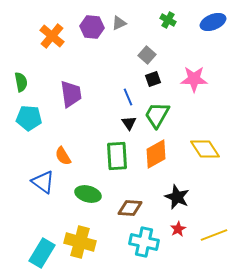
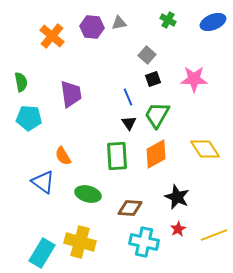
gray triangle: rotated 14 degrees clockwise
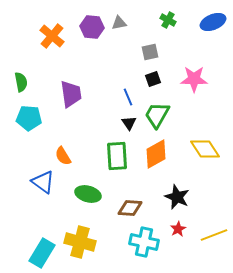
gray square: moved 3 px right, 3 px up; rotated 36 degrees clockwise
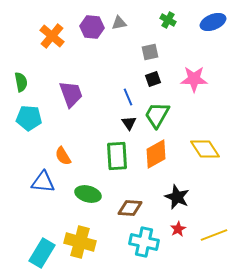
purple trapezoid: rotated 12 degrees counterclockwise
blue triangle: rotated 30 degrees counterclockwise
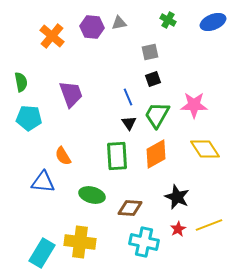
pink star: moved 26 px down
green ellipse: moved 4 px right, 1 px down
yellow line: moved 5 px left, 10 px up
yellow cross: rotated 8 degrees counterclockwise
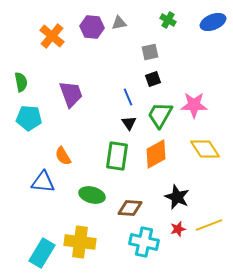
green trapezoid: moved 3 px right
green rectangle: rotated 12 degrees clockwise
red star: rotated 14 degrees clockwise
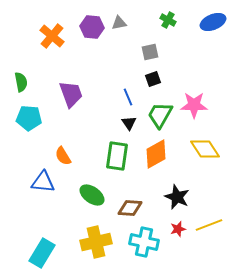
green ellipse: rotated 20 degrees clockwise
yellow cross: moved 16 px right; rotated 20 degrees counterclockwise
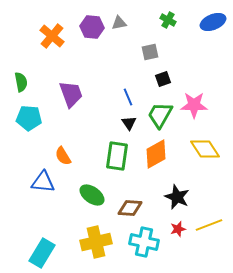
black square: moved 10 px right
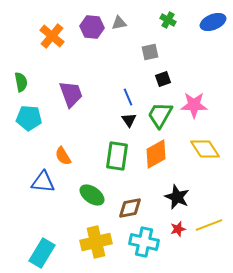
black triangle: moved 3 px up
brown diamond: rotated 15 degrees counterclockwise
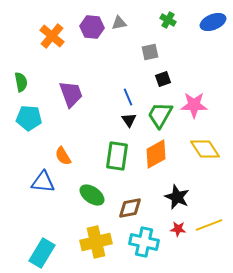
red star: rotated 21 degrees clockwise
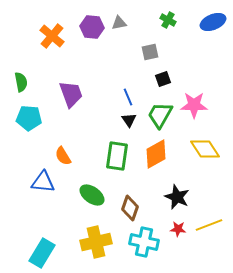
brown diamond: rotated 60 degrees counterclockwise
